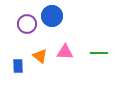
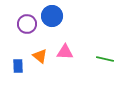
green line: moved 6 px right, 6 px down; rotated 12 degrees clockwise
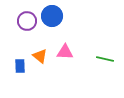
purple circle: moved 3 px up
blue rectangle: moved 2 px right
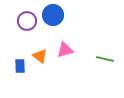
blue circle: moved 1 px right, 1 px up
pink triangle: moved 2 px up; rotated 18 degrees counterclockwise
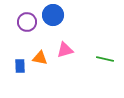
purple circle: moved 1 px down
orange triangle: moved 2 px down; rotated 28 degrees counterclockwise
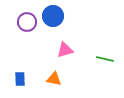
blue circle: moved 1 px down
orange triangle: moved 14 px right, 21 px down
blue rectangle: moved 13 px down
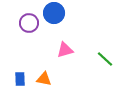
blue circle: moved 1 px right, 3 px up
purple circle: moved 2 px right, 1 px down
green line: rotated 30 degrees clockwise
orange triangle: moved 10 px left
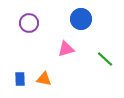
blue circle: moved 27 px right, 6 px down
pink triangle: moved 1 px right, 1 px up
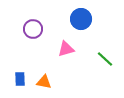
purple circle: moved 4 px right, 6 px down
orange triangle: moved 3 px down
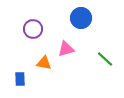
blue circle: moved 1 px up
orange triangle: moved 19 px up
